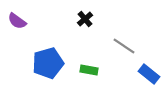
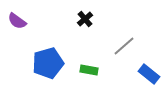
gray line: rotated 75 degrees counterclockwise
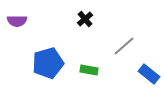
purple semicircle: rotated 36 degrees counterclockwise
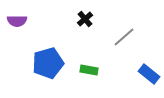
gray line: moved 9 px up
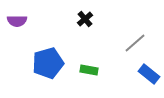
gray line: moved 11 px right, 6 px down
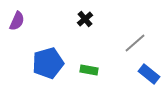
purple semicircle: rotated 66 degrees counterclockwise
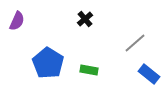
blue pentagon: rotated 24 degrees counterclockwise
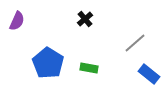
green rectangle: moved 2 px up
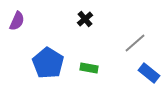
blue rectangle: moved 1 px up
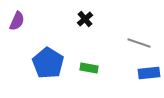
gray line: moved 4 px right; rotated 60 degrees clockwise
blue rectangle: rotated 45 degrees counterclockwise
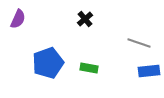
purple semicircle: moved 1 px right, 2 px up
blue pentagon: rotated 20 degrees clockwise
blue rectangle: moved 2 px up
